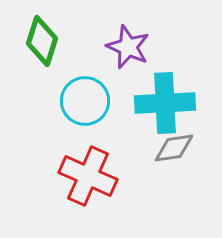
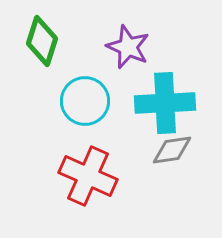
gray diamond: moved 2 px left, 2 px down
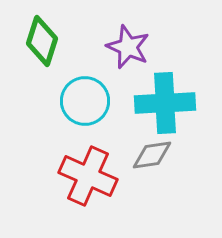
gray diamond: moved 20 px left, 5 px down
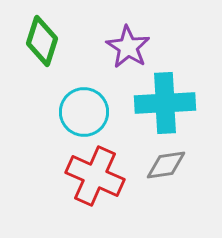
purple star: rotated 9 degrees clockwise
cyan circle: moved 1 px left, 11 px down
gray diamond: moved 14 px right, 10 px down
red cross: moved 7 px right
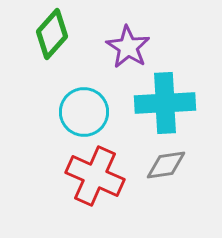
green diamond: moved 10 px right, 7 px up; rotated 24 degrees clockwise
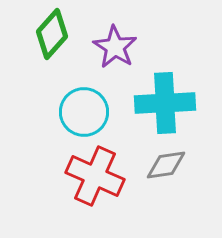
purple star: moved 13 px left
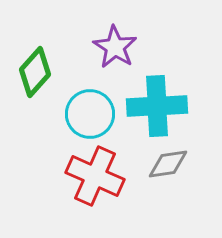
green diamond: moved 17 px left, 38 px down
cyan cross: moved 8 px left, 3 px down
cyan circle: moved 6 px right, 2 px down
gray diamond: moved 2 px right, 1 px up
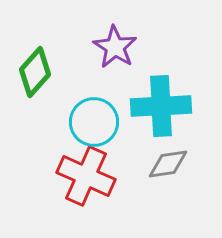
cyan cross: moved 4 px right
cyan circle: moved 4 px right, 8 px down
red cross: moved 9 px left
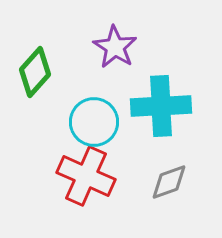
gray diamond: moved 1 px right, 18 px down; rotated 12 degrees counterclockwise
